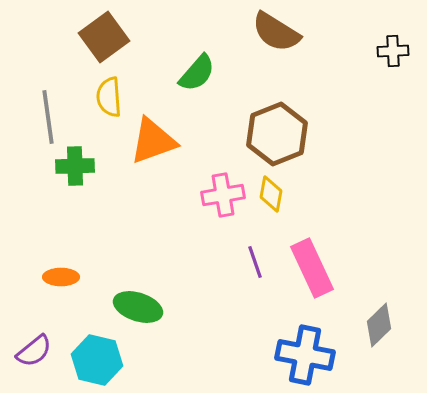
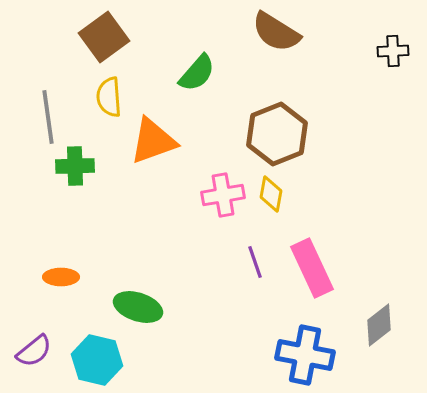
gray diamond: rotated 6 degrees clockwise
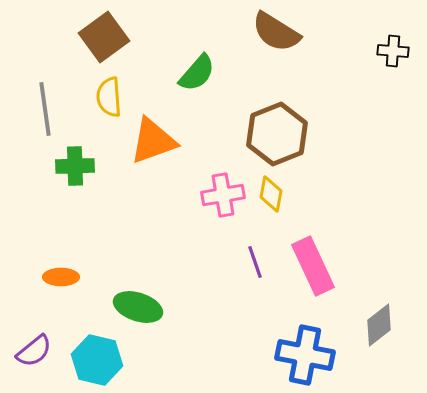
black cross: rotated 8 degrees clockwise
gray line: moved 3 px left, 8 px up
pink rectangle: moved 1 px right, 2 px up
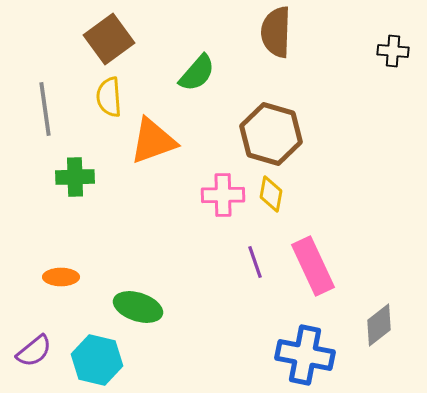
brown semicircle: rotated 60 degrees clockwise
brown square: moved 5 px right, 2 px down
brown hexagon: moved 6 px left; rotated 22 degrees counterclockwise
green cross: moved 11 px down
pink cross: rotated 9 degrees clockwise
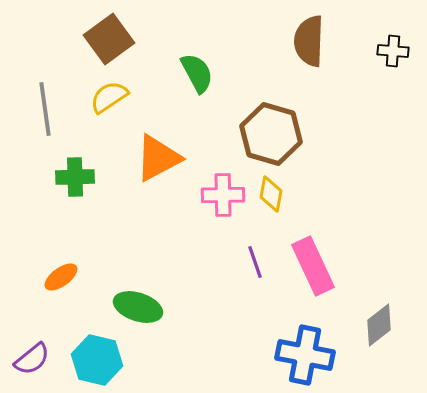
brown semicircle: moved 33 px right, 9 px down
green semicircle: rotated 69 degrees counterclockwise
yellow semicircle: rotated 60 degrees clockwise
orange triangle: moved 5 px right, 17 px down; rotated 8 degrees counterclockwise
orange ellipse: rotated 36 degrees counterclockwise
purple semicircle: moved 2 px left, 8 px down
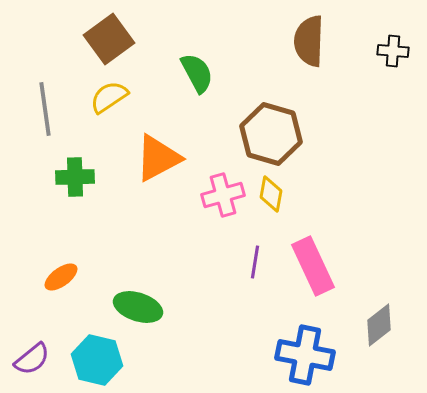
pink cross: rotated 15 degrees counterclockwise
purple line: rotated 28 degrees clockwise
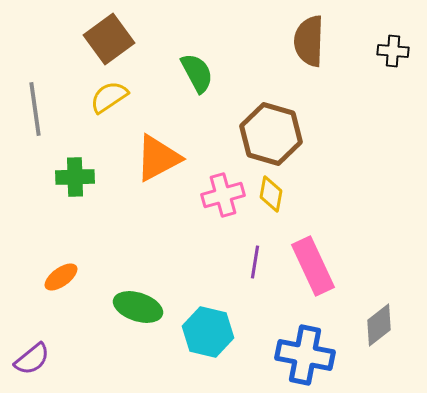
gray line: moved 10 px left
cyan hexagon: moved 111 px right, 28 px up
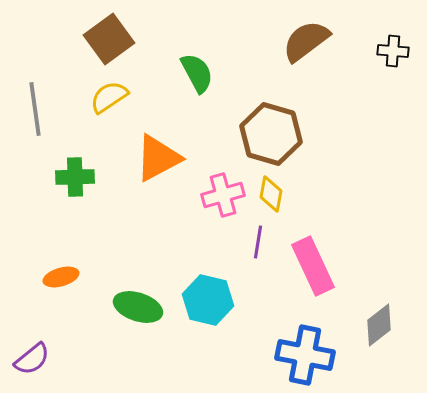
brown semicircle: moved 3 px left; rotated 51 degrees clockwise
purple line: moved 3 px right, 20 px up
orange ellipse: rotated 20 degrees clockwise
cyan hexagon: moved 32 px up
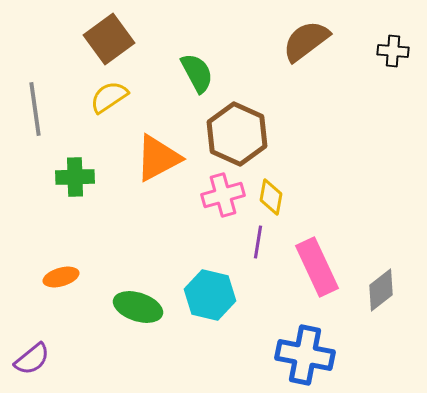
brown hexagon: moved 34 px left; rotated 8 degrees clockwise
yellow diamond: moved 3 px down
pink rectangle: moved 4 px right, 1 px down
cyan hexagon: moved 2 px right, 5 px up
gray diamond: moved 2 px right, 35 px up
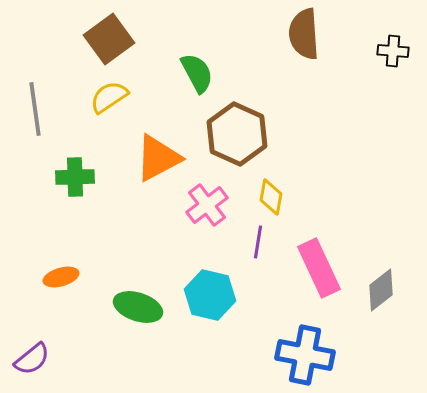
brown semicircle: moved 2 px left, 7 px up; rotated 57 degrees counterclockwise
pink cross: moved 16 px left, 10 px down; rotated 21 degrees counterclockwise
pink rectangle: moved 2 px right, 1 px down
